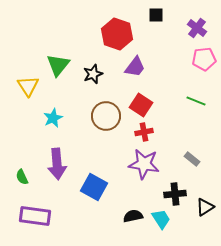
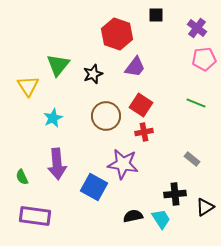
green line: moved 2 px down
purple star: moved 21 px left
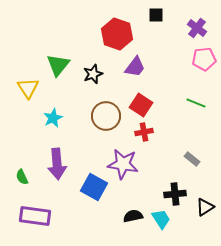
yellow triangle: moved 2 px down
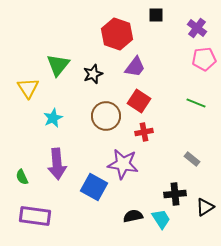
red square: moved 2 px left, 4 px up
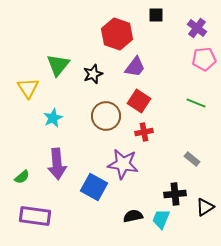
green semicircle: rotated 105 degrees counterclockwise
cyan trapezoid: rotated 125 degrees counterclockwise
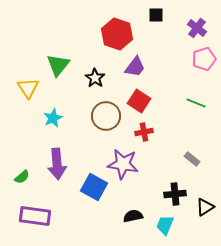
pink pentagon: rotated 10 degrees counterclockwise
black star: moved 2 px right, 4 px down; rotated 18 degrees counterclockwise
cyan trapezoid: moved 4 px right, 6 px down
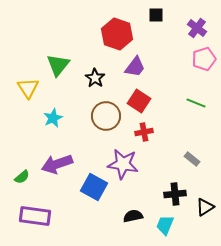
purple arrow: rotated 76 degrees clockwise
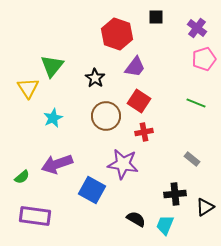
black square: moved 2 px down
green triangle: moved 6 px left, 1 px down
blue square: moved 2 px left, 3 px down
black semicircle: moved 3 px right, 3 px down; rotated 42 degrees clockwise
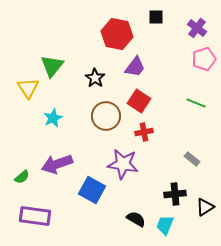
red hexagon: rotated 8 degrees counterclockwise
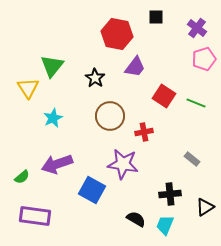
red square: moved 25 px right, 5 px up
brown circle: moved 4 px right
black cross: moved 5 px left
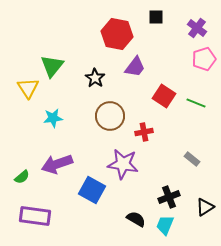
cyan star: rotated 18 degrees clockwise
black cross: moved 1 px left, 3 px down; rotated 15 degrees counterclockwise
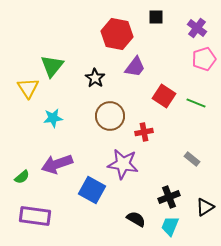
cyan trapezoid: moved 5 px right, 1 px down
